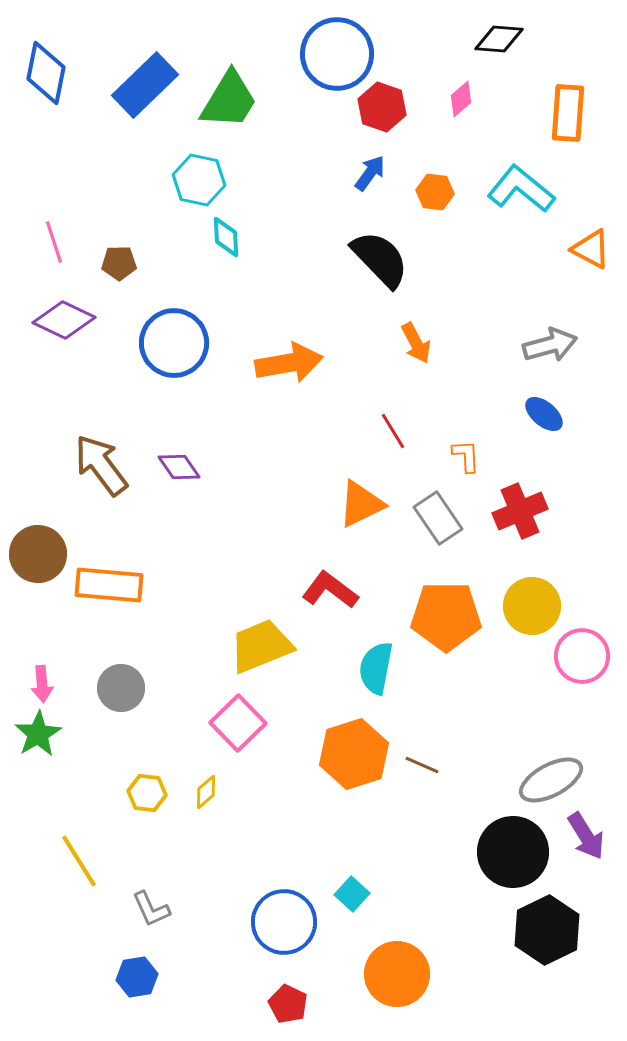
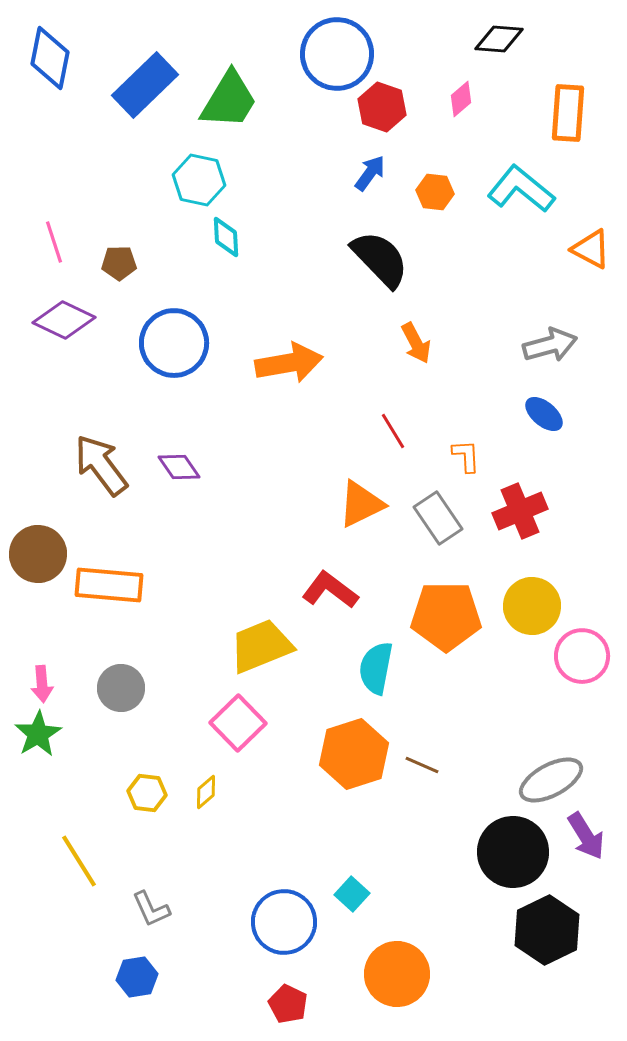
blue diamond at (46, 73): moved 4 px right, 15 px up
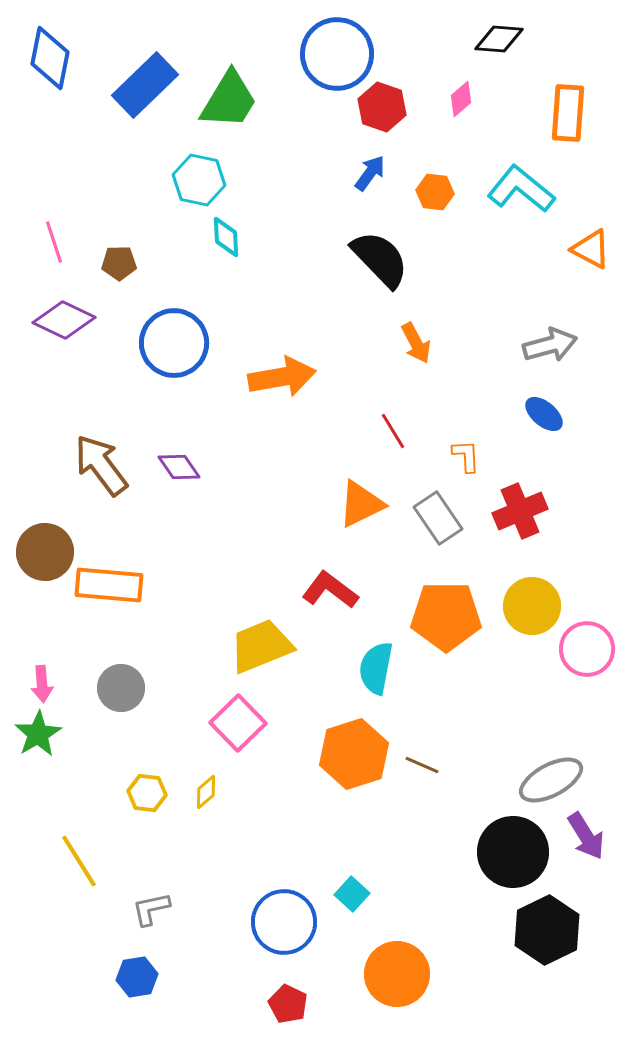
orange arrow at (289, 363): moved 7 px left, 14 px down
brown circle at (38, 554): moved 7 px right, 2 px up
pink circle at (582, 656): moved 5 px right, 7 px up
gray L-shape at (151, 909): rotated 102 degrees clockwise
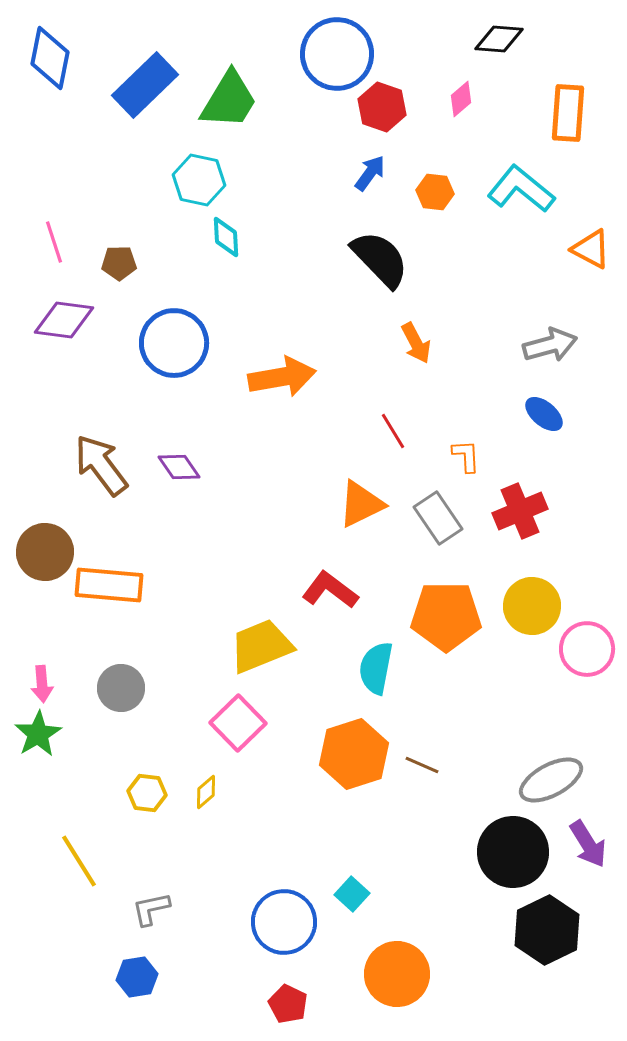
purple diamond at (64, 320): rotated 18 degrees counterclockwise
purple arrow at (586, 836): moved 2 px right, 8 px down
